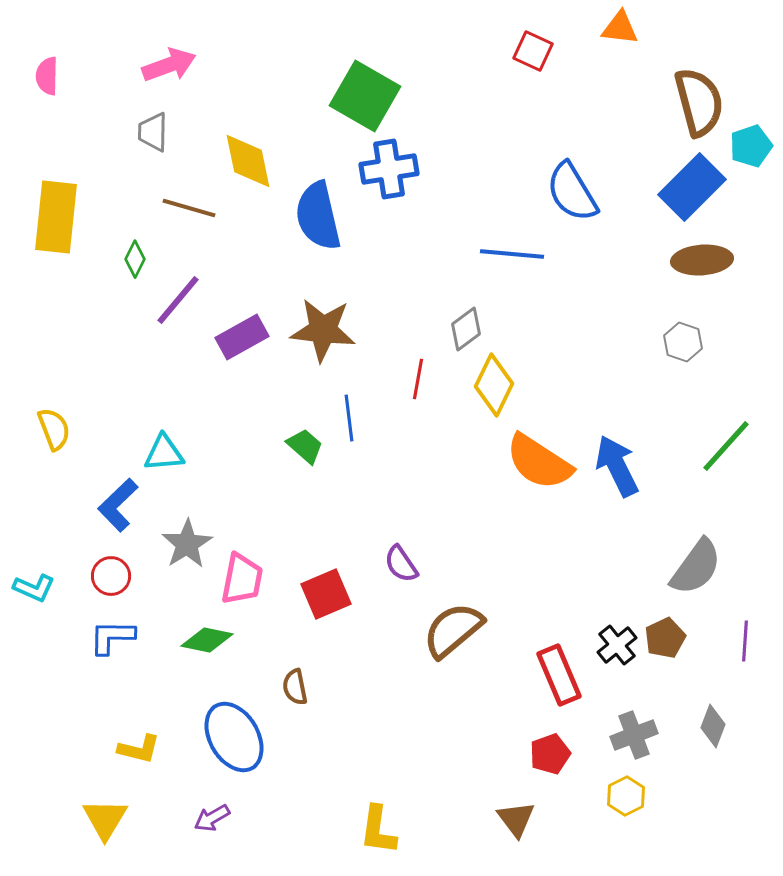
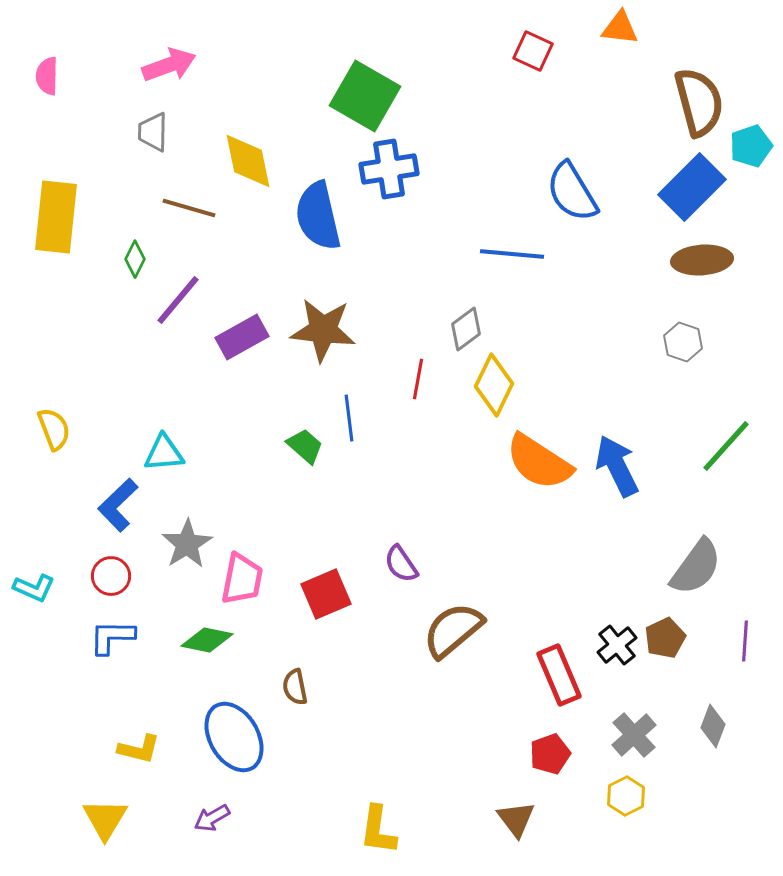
gray cross at (634, 735): rotated 21 degrees counterclockwise
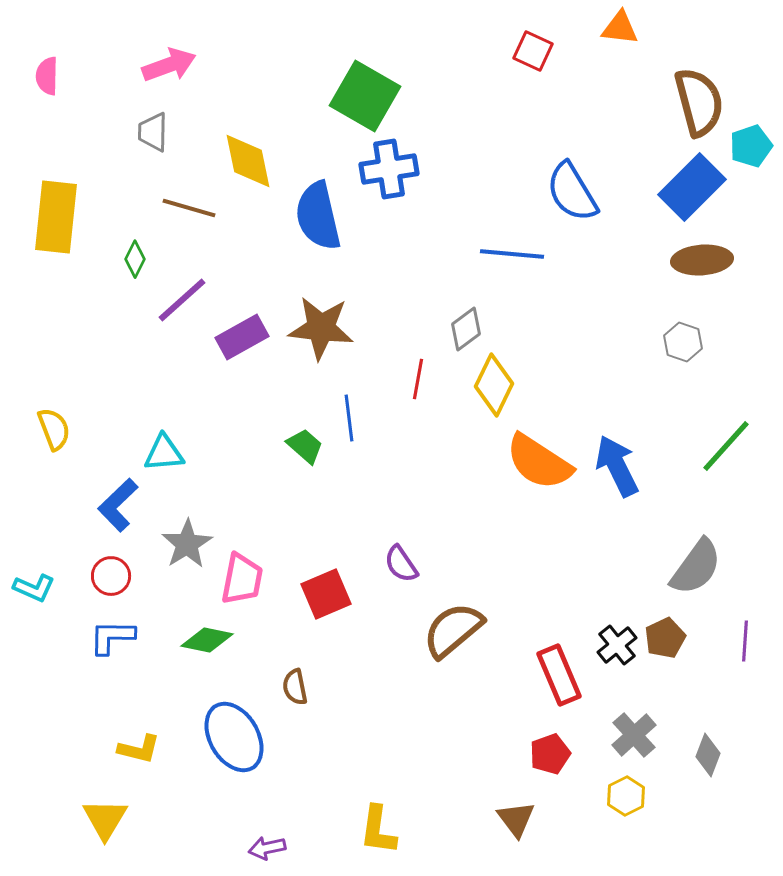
purple line at (178, 300): moved 4 px right; rotated 8 degrees clockwise
brown star at (323, 330): moved 2 px left, 2 px up
gray diamond at (713, 726): moved 5 px left, 29 px down
purple arrow at (212, 818): moved 55 px right, 30 px down; rotated 18 degrees clockwise
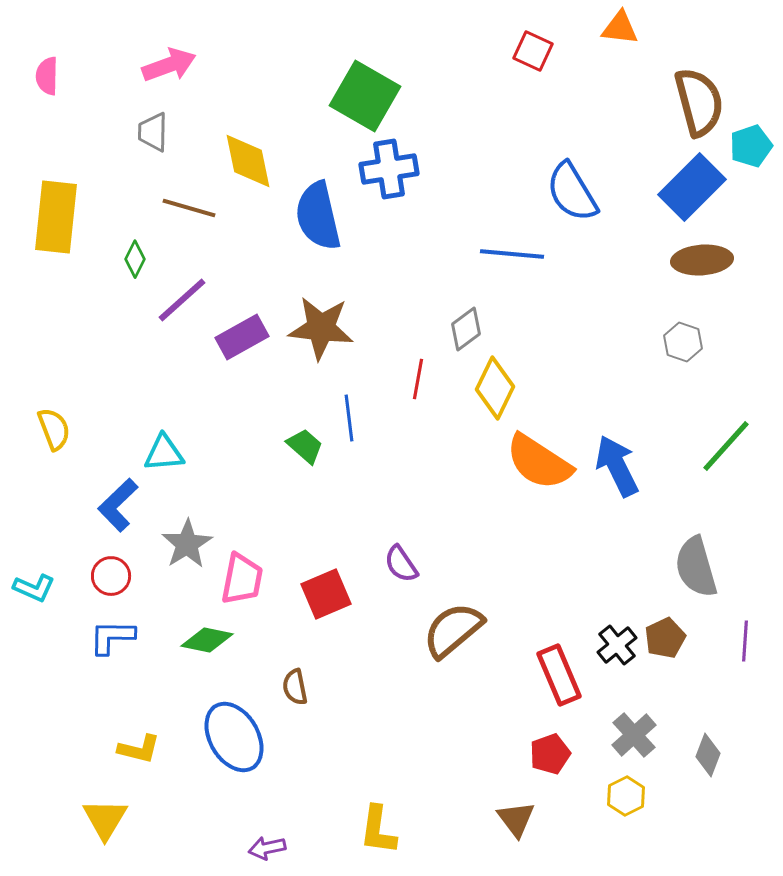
yellow diamond at (494, 385): moved 1 px right, 3 px down
gray semicircle at (696, 567): rotated 128 degrees clockwise
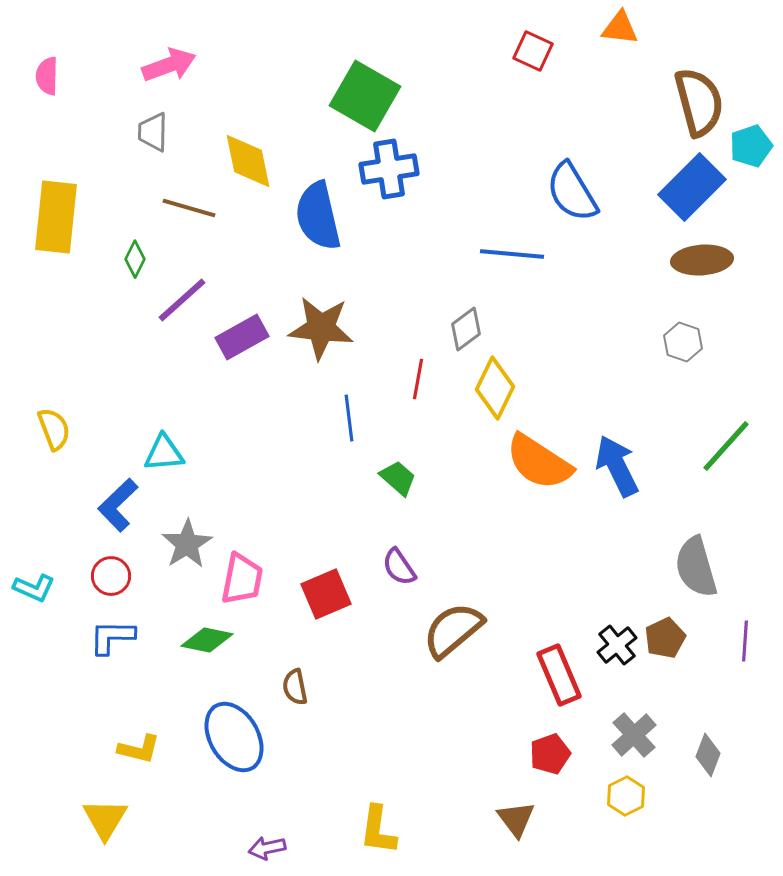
green trapezoid at (305, 446): moved 93 px right, 32 px down
purple semicircle at (401, 564): moved 2 px left, 3 px down
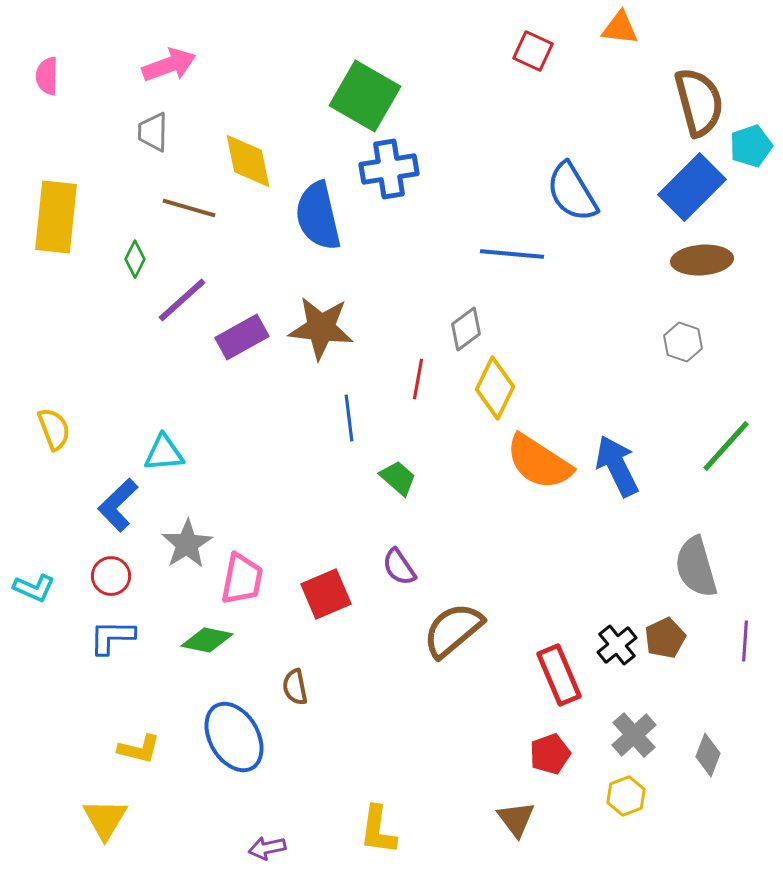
yellow hexagon at (626, 796): rotated 6 degrees clockwise
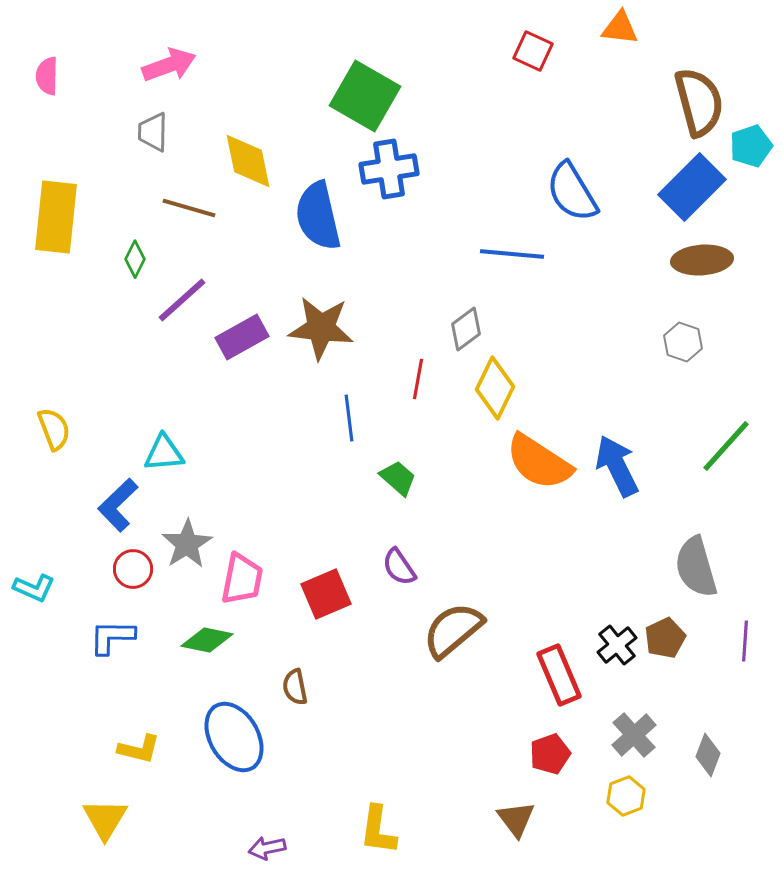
red circle at (111, 576): moved 22 px right, 7 px up
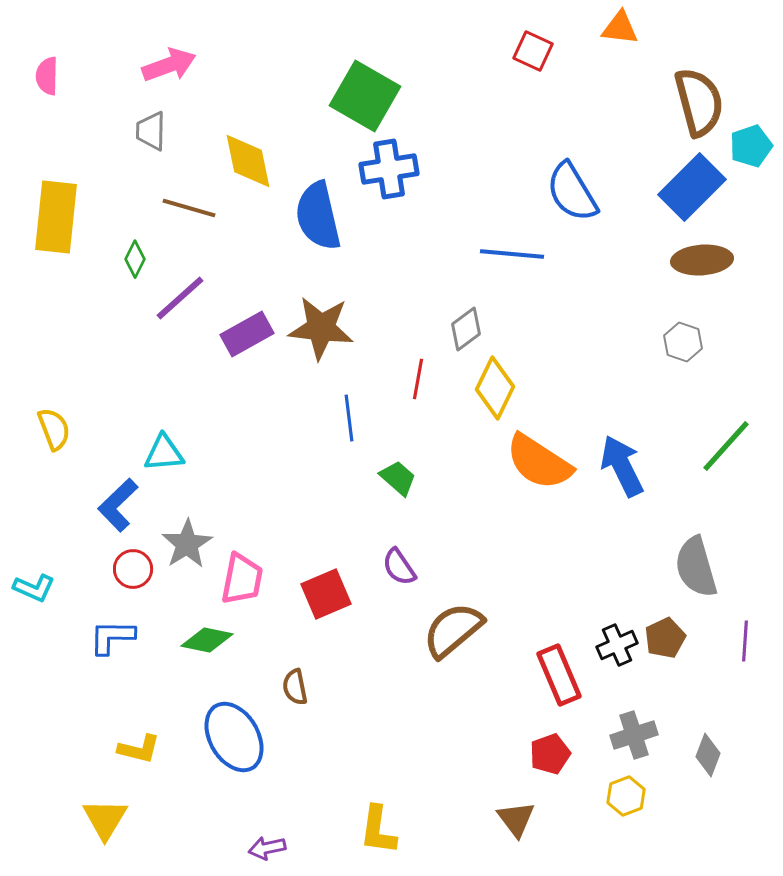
gray trapezoid at (153, 132): moved 2 px left, 1 px up
purple line at (182, 300): moved 2 px left, 2 px up
purple rectangle at (242, 337): moved 5 px right, 3 px up
blue arrow at (617, 466): moved 5 px right
black cross at (617, 645): rotated 15 degrees clockwise
gray cross at (634, 735): rotated 24 degrees clockwise
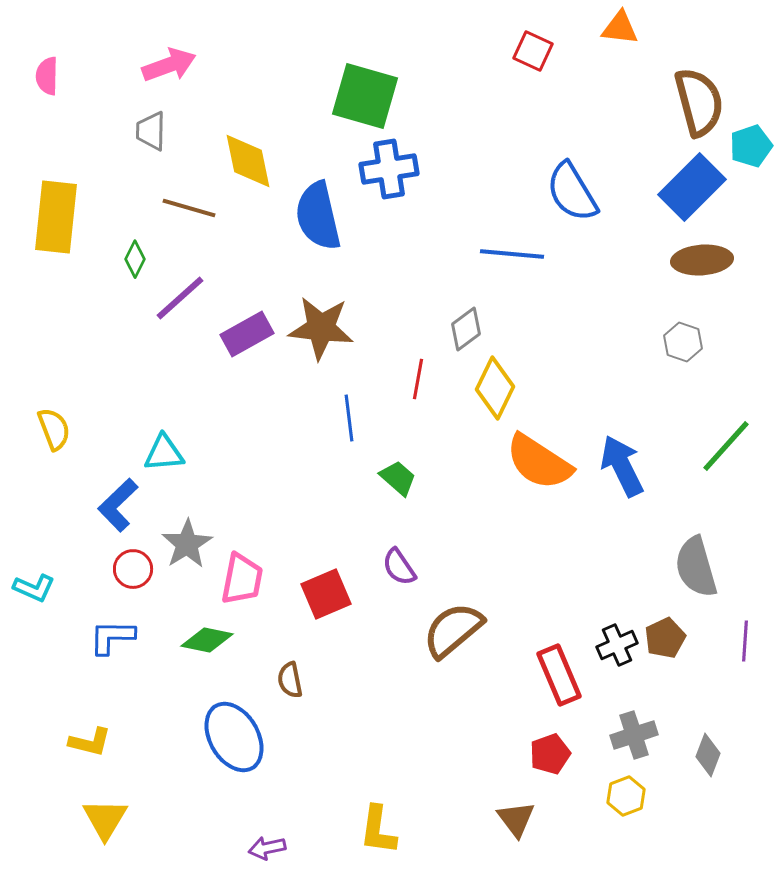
green square at (365, 96): rotated 14 degrees counterclockwise
brown semicircle at (295, 687): moved 5 px left, 7 px up
yellow L-shape at (139, 749): moved 49 px left, 7 px up
